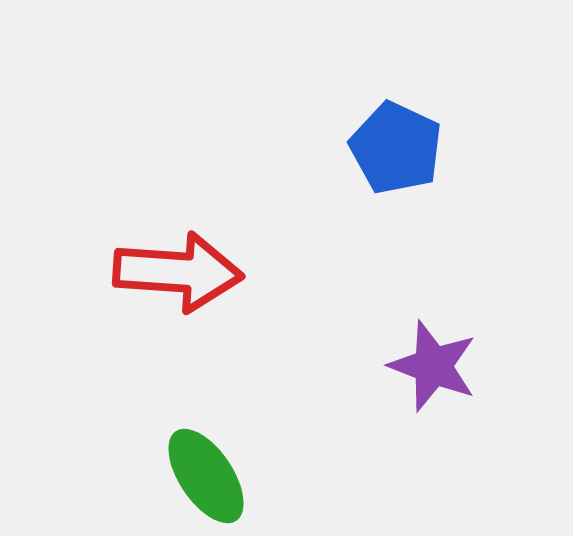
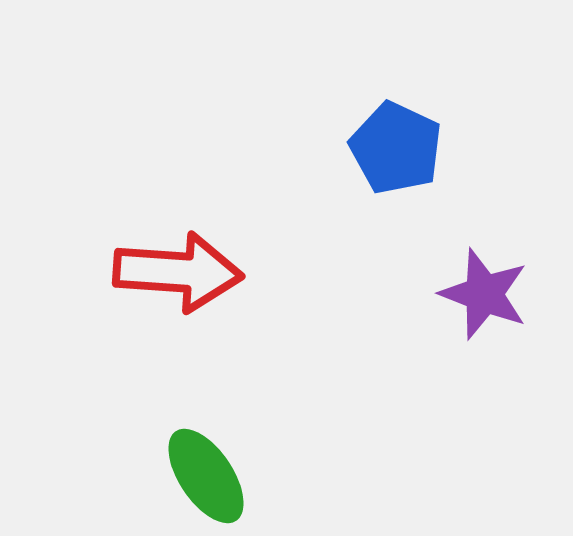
purple star: moved 51 px right, 72 px up
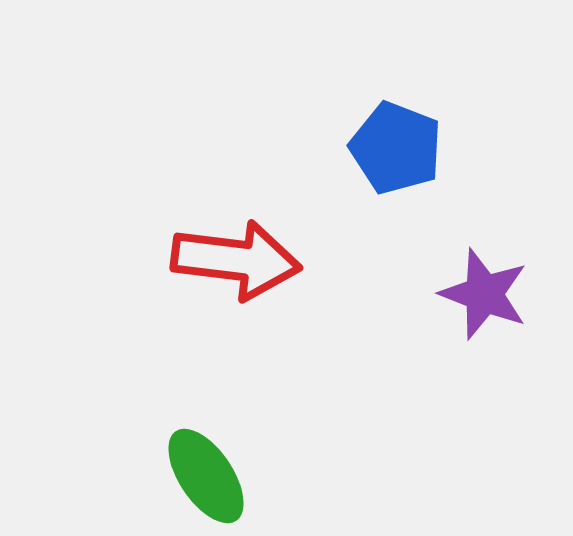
blue pentagon: rotated 4 degrees counterclockwise
red arrow: moved 58 px right, 12 px up; rotated 3 degrees clockwise
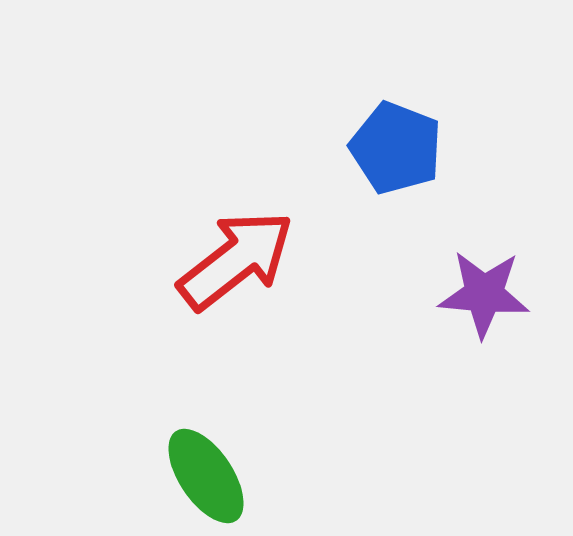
red arrow: rotated 45 degrees counterclockwise
purple star: rotated 16 degrees counterclockwise
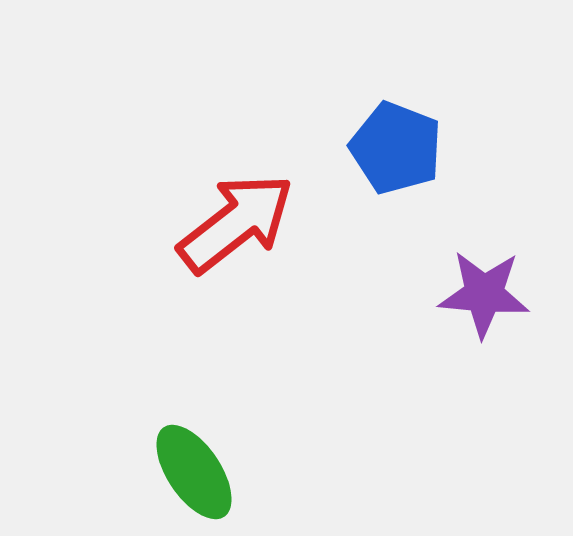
red arrow: moved 37 px up
green ellipse: moved 12 px left, 4 px up
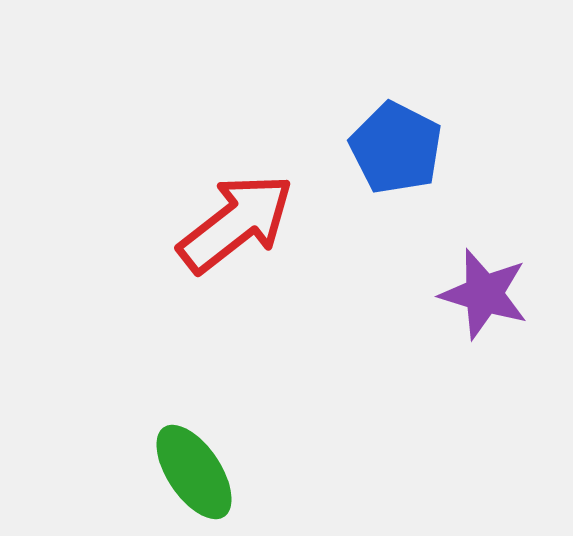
blue pentagon: rotated 6 degrees clockwise
purple star: rotated 12 degrees clockwise
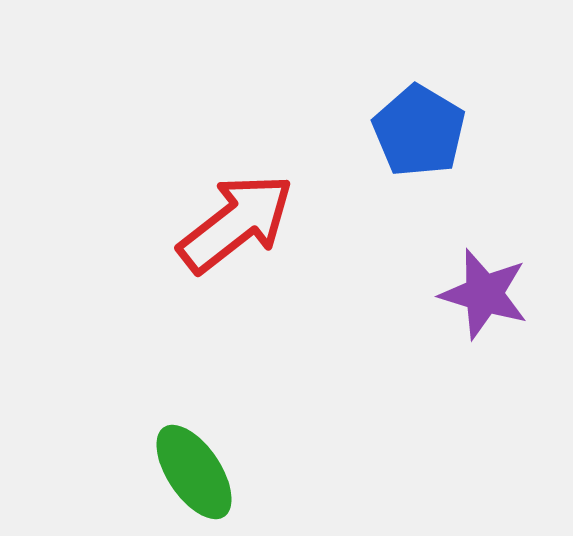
blue pentagon: moved 23 px right, 17 px up; rotated 4 degrees clockwise
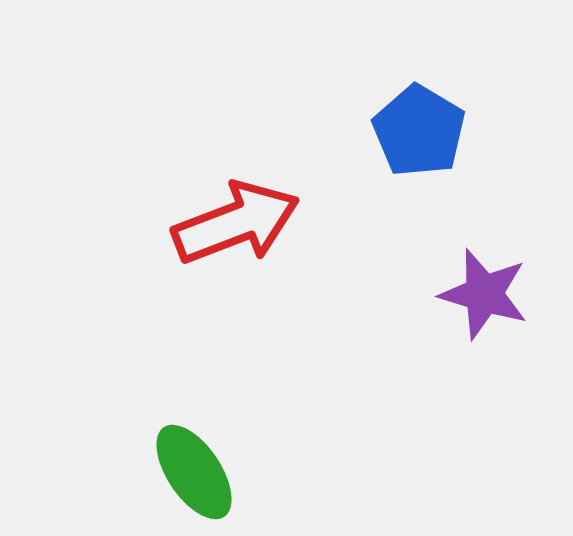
red arrow: rotated 17 degrees clockwise
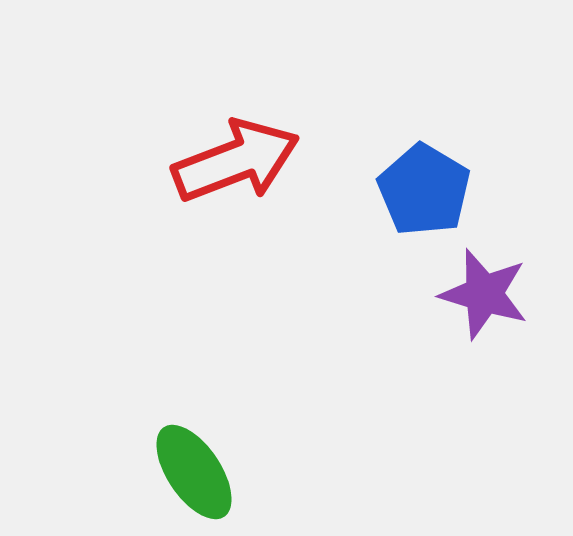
blue pentagon: moved 5 px right, 59 px down
red arrow: moved 62 px up
